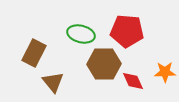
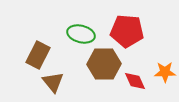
brown rectangle: moved 4 px right, 2 px down
red diamond: moved 2 px right
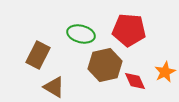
red pentagon: moved 2 px right, 1 px up
brown hexagon: moved 1 px right, 1 px down; rotated 12 degrees counterclockwise
orange star: rotated 25 degrees counterclockwise
brown triangle: moved 1 px right, 5 px down; rotated 20 degrees counterclockwise
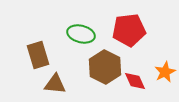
red pentagon: rotated 12 degrees counterclockwise
brown rectangle: rotated 44 degrees counterclockwise
brown hexagon: moved 2 px down; rotated 20 degrees counterclockwise
brown triangle: moved 1 px right, 3 px up; rotated 25 degrees counterclockwise
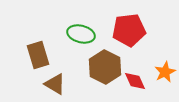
brown triangle: rotated 25 degrees clockwise
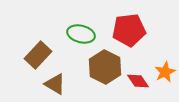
brown rectangle: rotated 60 degrees clockwise
red diamond: moved 3 px right; rotated 10 degrees counterclockwise
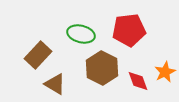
brown hexagon: moved 3 px left, 1 px down
red diamond: rotated 15 degrees clockwise
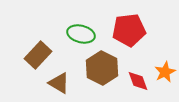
brown triangle: moved 4 px right, 1 px up
